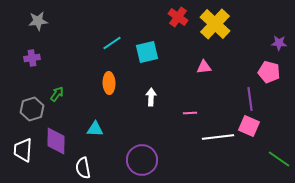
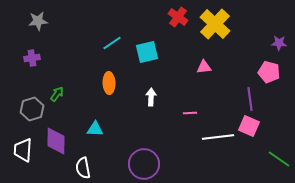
purple circle: moved 2 px right, 4 px down
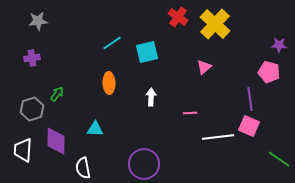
purple star: moved 2 px down
pink triangle: rotated 35 degrees counterclockwise
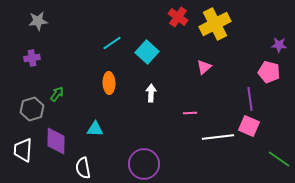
yellow cross: rotated 20 degrees clockwise
cyan square: rotated 35 degrees counterclockwise
white arrow: moved 4 px up
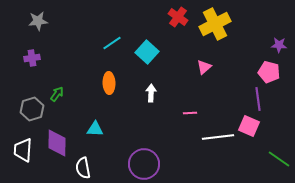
purple line: moved 8 px right
purple diamond: moved 1 px right, 2 px down
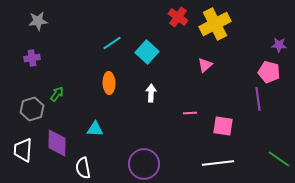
pink triangle: moved 1 px right, 2 px up
pink square: moved 26 px left; rotated 15 degrees counterclockwise
white line: moved 26 px down
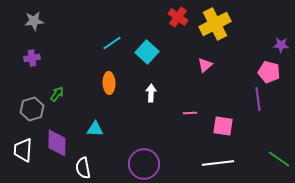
gray star: moved 4 px left
purple star: moved 2 px right
